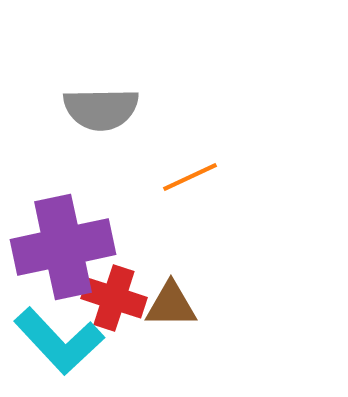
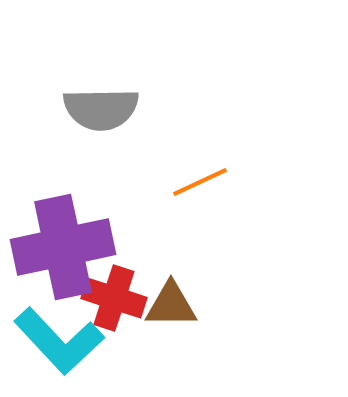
orange line: moved 10 px right, 5 px down
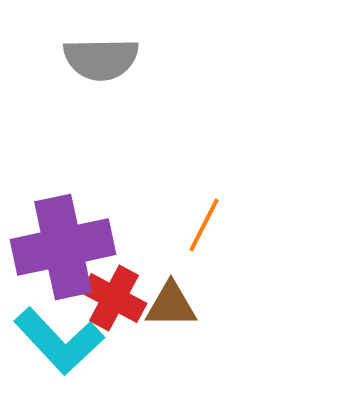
gray semicircle: moved 50 px up
orange line: moved 4 px right, 43 px down; rotated 38 degrees counterclockwise
red cross: rotated 10 degrees clockwise
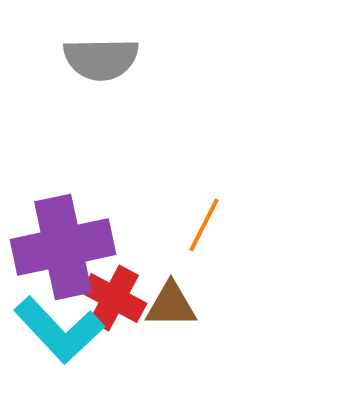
cyan L-shape: moved 11 px up
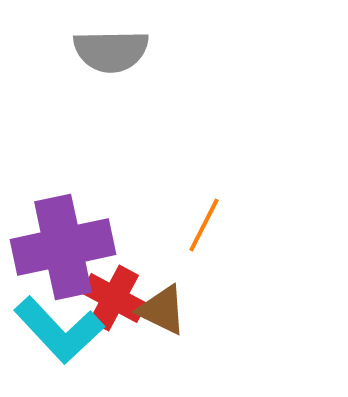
gray semicircle: moved 10 px right, 8 px up
brown triangle: moved 9 px left, 5 px down; rotated 26 degrees clockwise
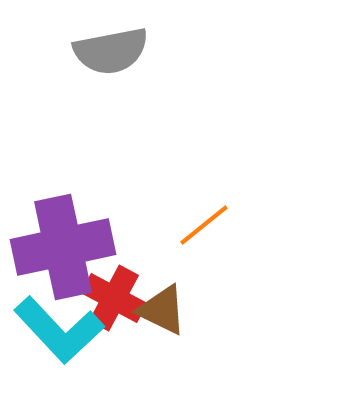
gray semicircle: rotated 10 degrees counterclockwise
orange line: rotated 24 degrees clockwise
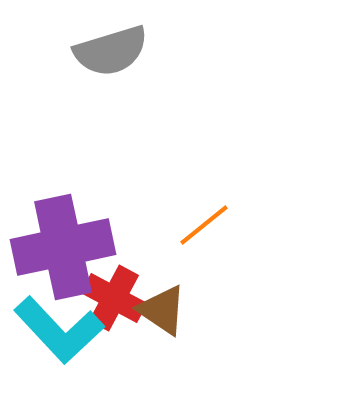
gray semicircle: rotated 6 degrees counterclockwise
brown triangle: rotated 8 degrees clockwise
